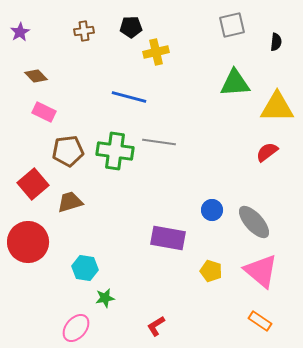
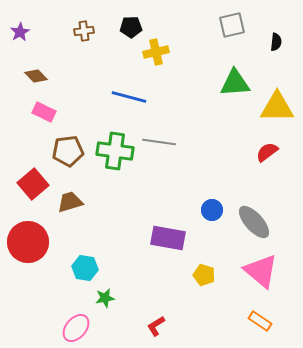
yellow pentagon: moved 7 px left, 4 px down
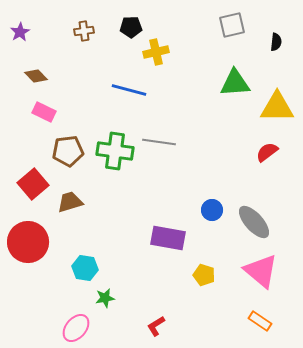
blue line: moved 7 px up
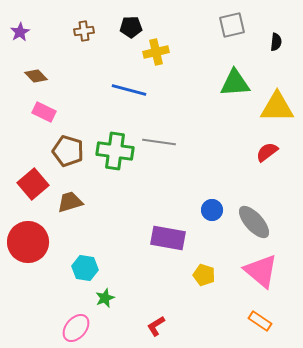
brown pentagon: rotated 24 degrees clockwise
green star: rotated 12 degrees counterclockwise
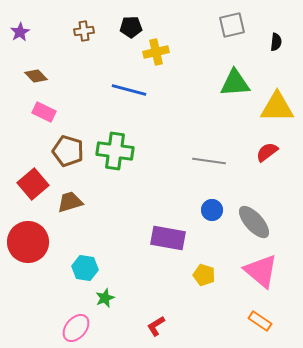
gray line: moved 50 px right, 19 px down
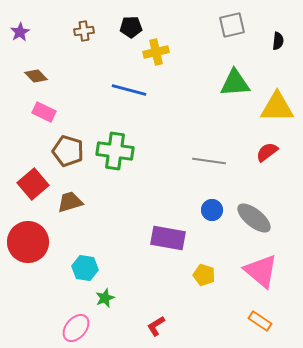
black semicircle: moved 2 px right, 1 px up
gray ellipse: moved 4 px up; rotated 9 degrees counterclockwise
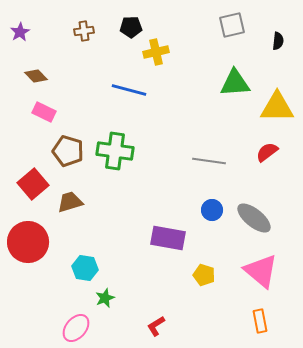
orange rectangle: rotated 45 degrees clockwise
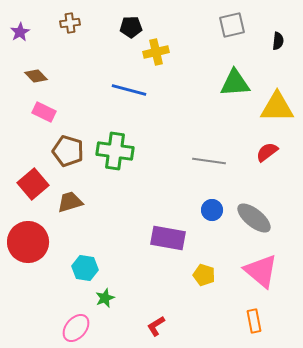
brown cross: moved 14 px left, 8 px up
orange rectangle: moved 6 px left
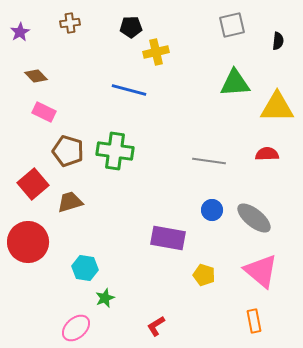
red semicircle: moved 2 px down; rotated 35 degrees clockwise
pink ellipse: rotated 8 degrees clockwise
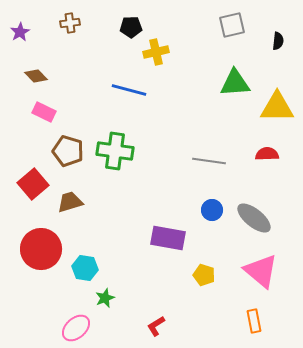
red circle: moved 13 px right, 7 px down
